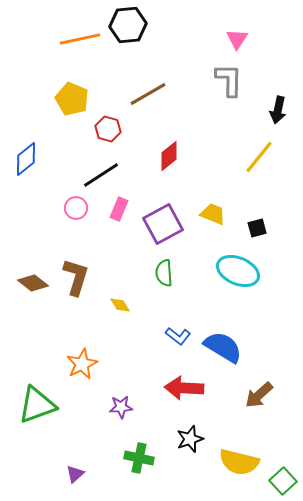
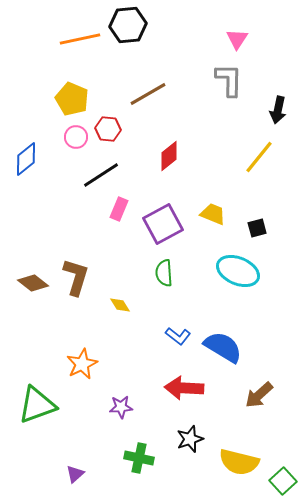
red hexagon: rotated 10 degrees counterclockwise
pink circle: moved 71 px up
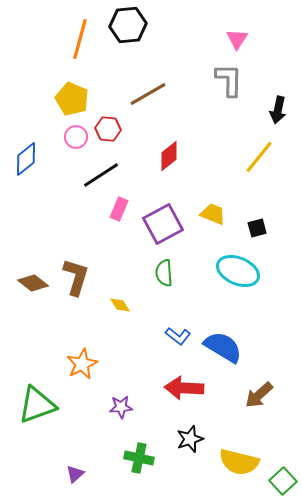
orange line: rotated 63 degrees counterclockwise
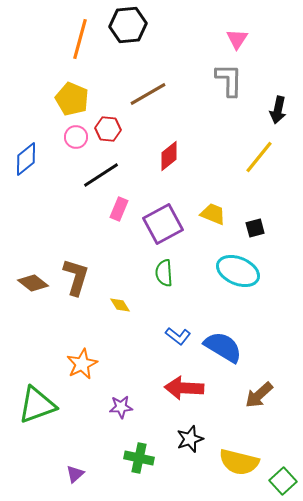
black square: moved 2 px left
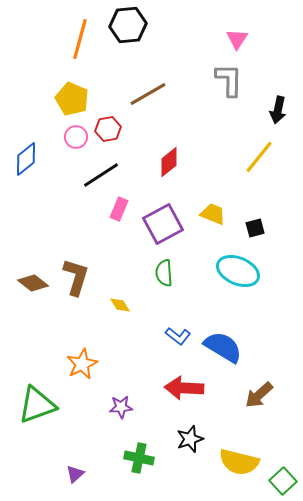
red hexagon: rotated 15 degrees counterclockwise
red diamond: moved 6 px down
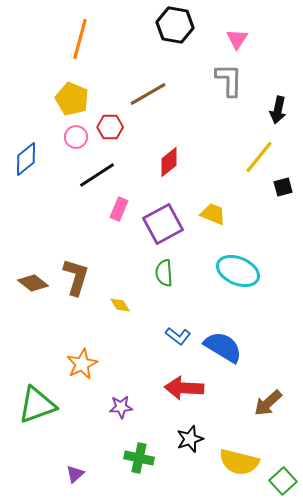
black hexagon: moved 47 px right; rotated 15 degrees clockwise
red hexagon: moved 2 px right, 2 px up; rotated 10 degrees clockwise
black line: moved 4 px left
black square: moved 28 px right, 41 px up
brown arrow: moved 9 px right, 8 px down
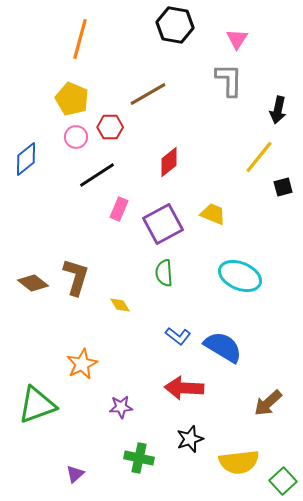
cyan ellipse: moved 2 px right, 5 px down
yellow semicircle: rotated 21 degrees counterclockwise
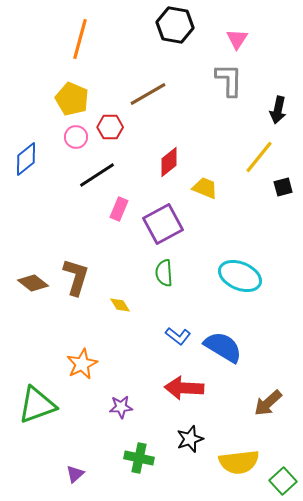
yellow trapezoid: moved 8 px left, 26 px up
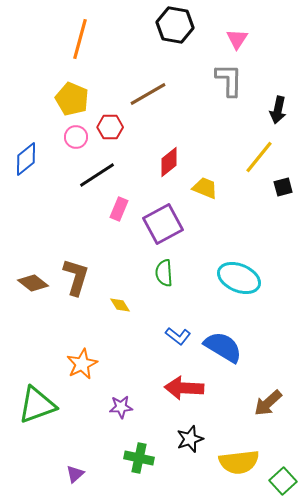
cyan ellipse: moved 1 px left, 2 px down
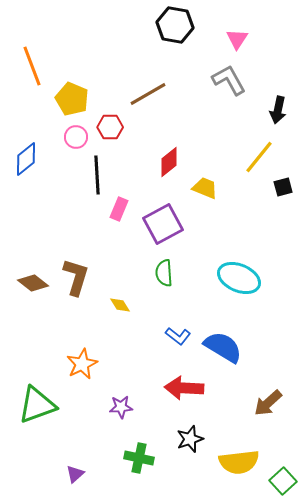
orange line: moved 48 px left, 27 px down; rotated 36 degrees counterclockwise
gray L-shape: rotated 30 degrees counterclockwise
black line: rotated 60 degrees counterclockwise
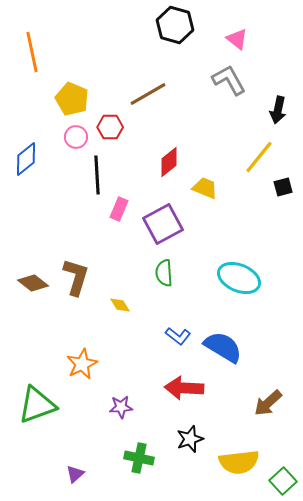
black hexagon: rotated 6 degrees clockwise
pink triangle: rotated 25 degrees counterclockwise
orange line: moved 14 px up; rotated 9 degrees clockwise
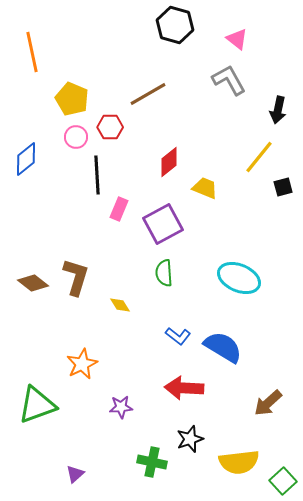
green cross: moved 13 px right, 4 px down
